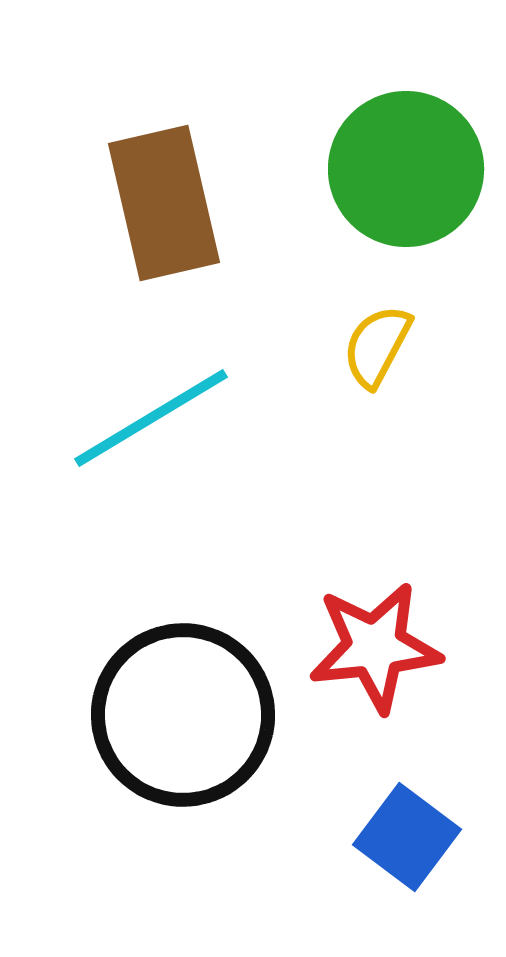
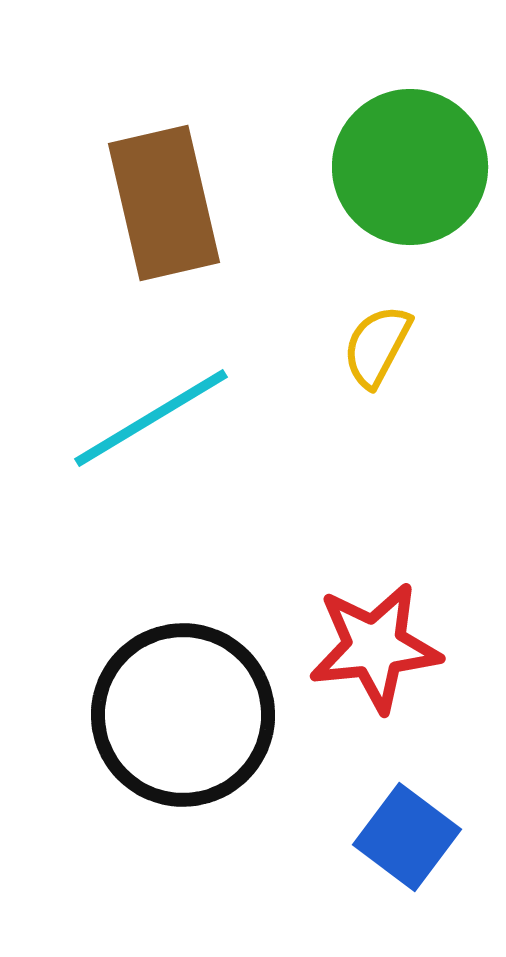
green circle: moved 4 px right, 2 px up
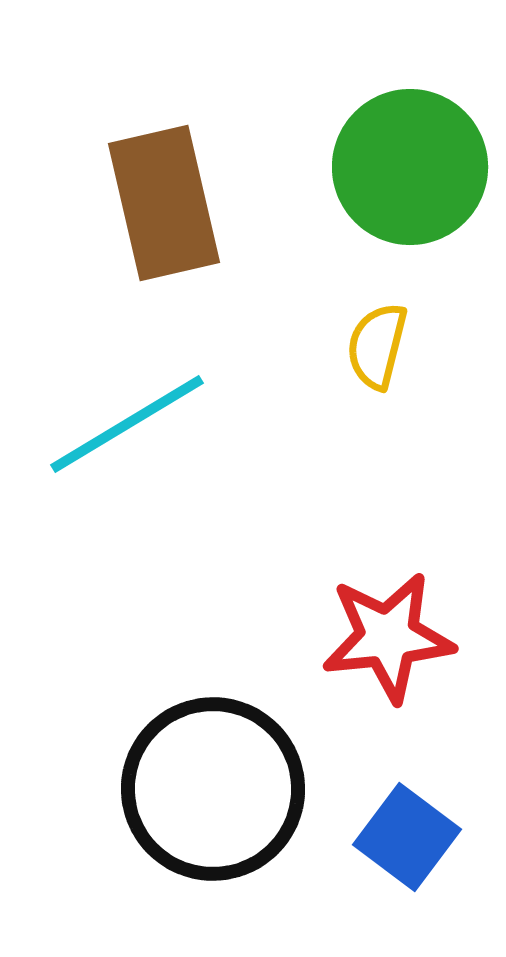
yellow semicircle: rotated 14 degrees counterclockwise
cyan line: moved 24 px left, 6 px down
red star: moved 13 px right, 10 px up
black circle: moved 30 px right, 74 px down
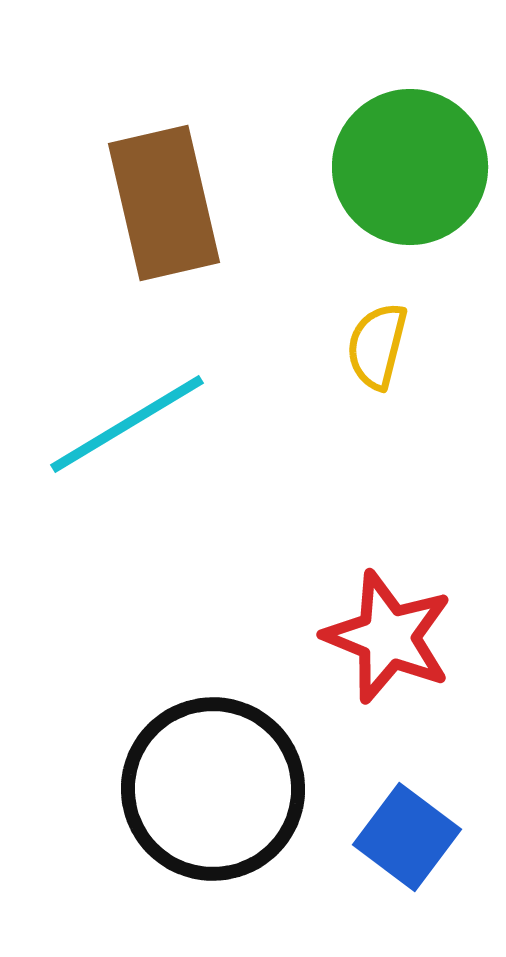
red star: rotated 28 degrees clockwise
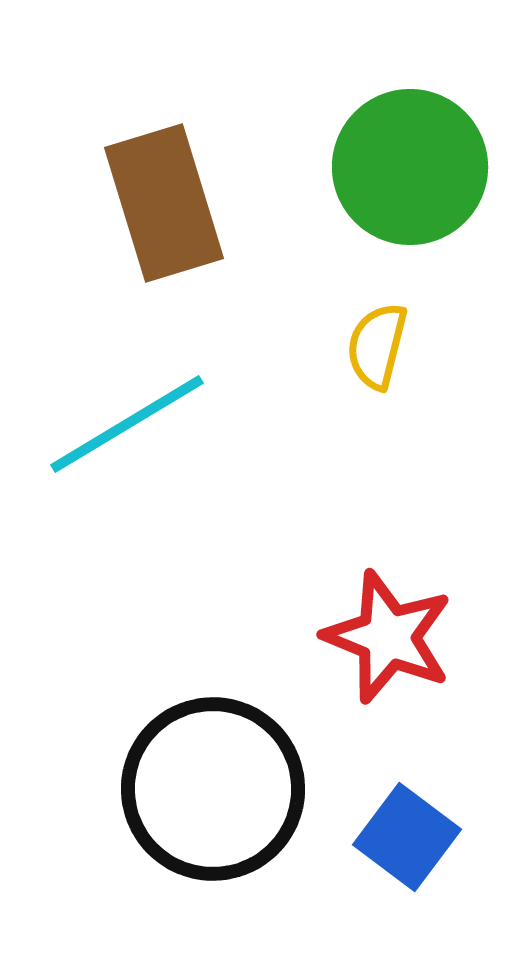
brown rectangle: rotated 4 degrees counterclockwise
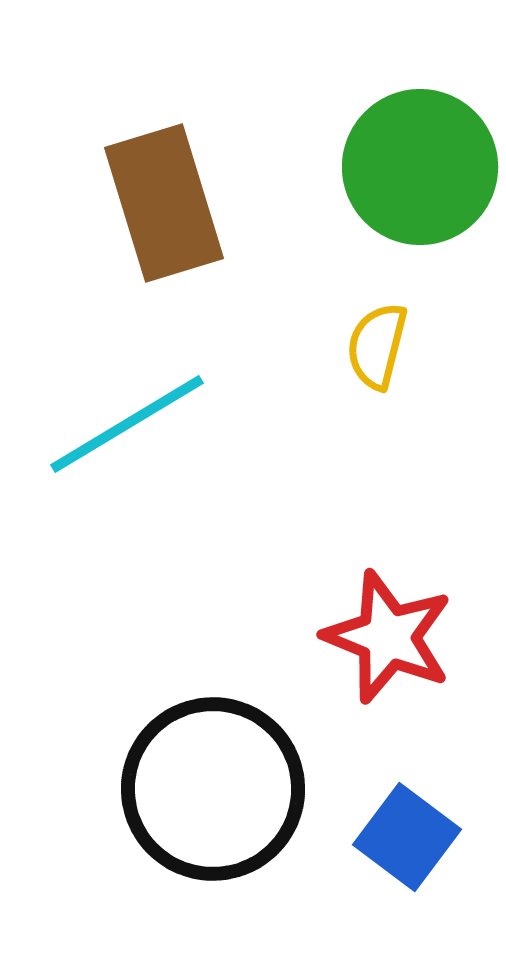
green circle: moved 10 px right
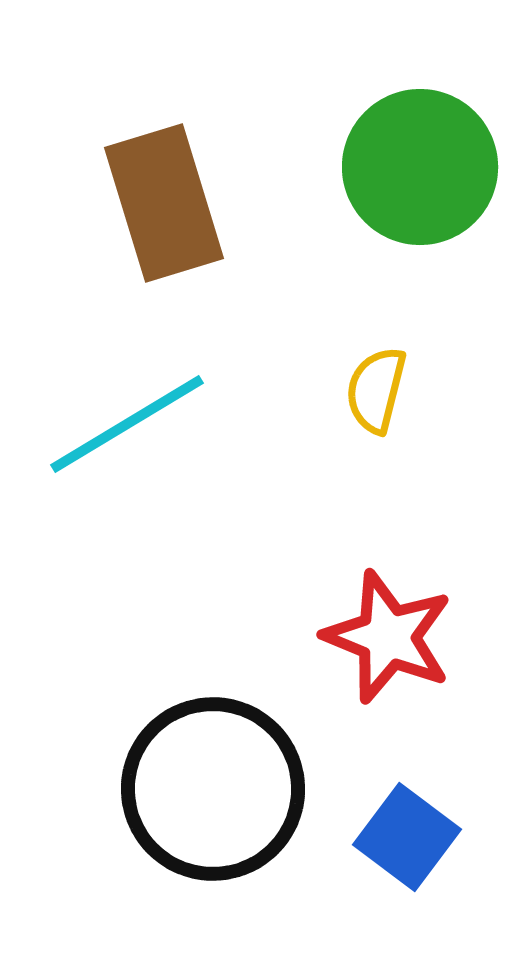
yellow semicircle: moved 1 px left, 44 px down
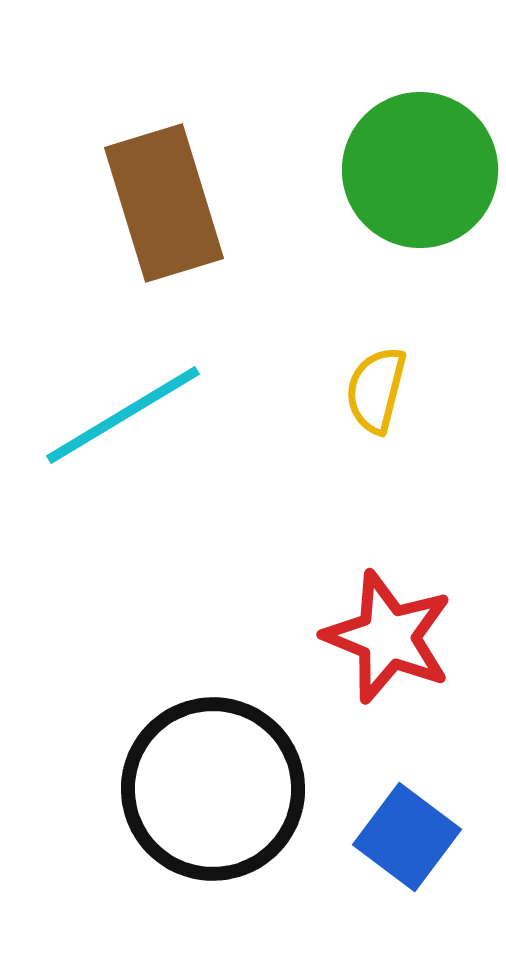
green circle: moved 3 px down
cyan line: moved 4 px left, 9 px up
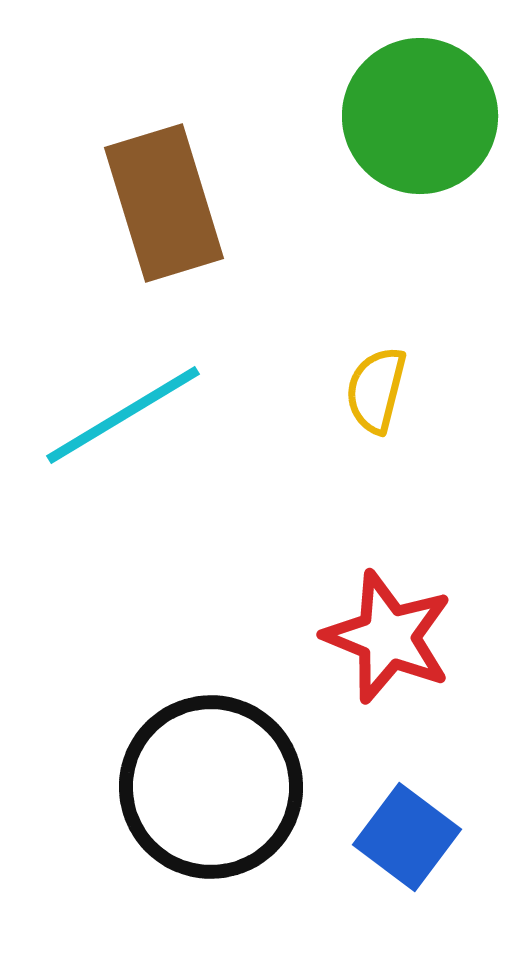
green circle: moved 54 px up
black circle: moved 2 px left, 2 px up
